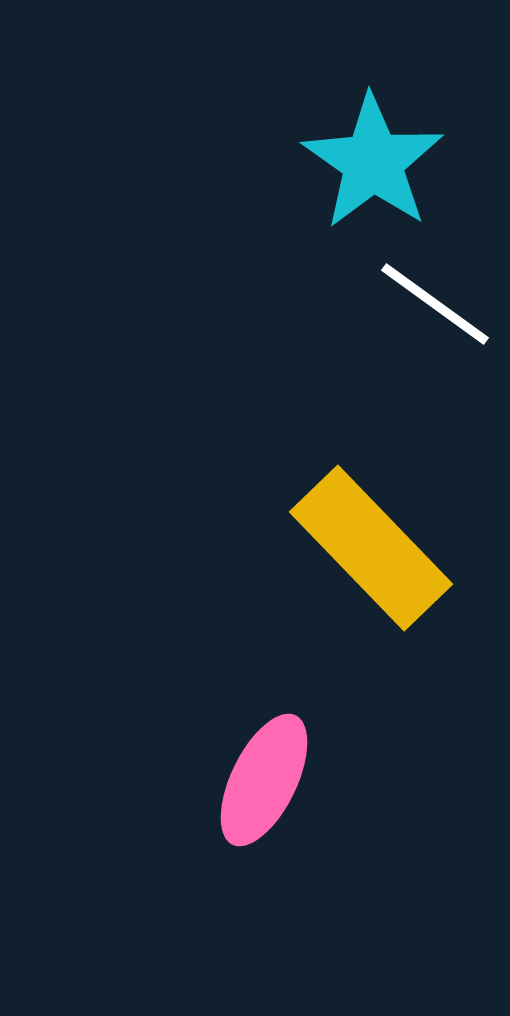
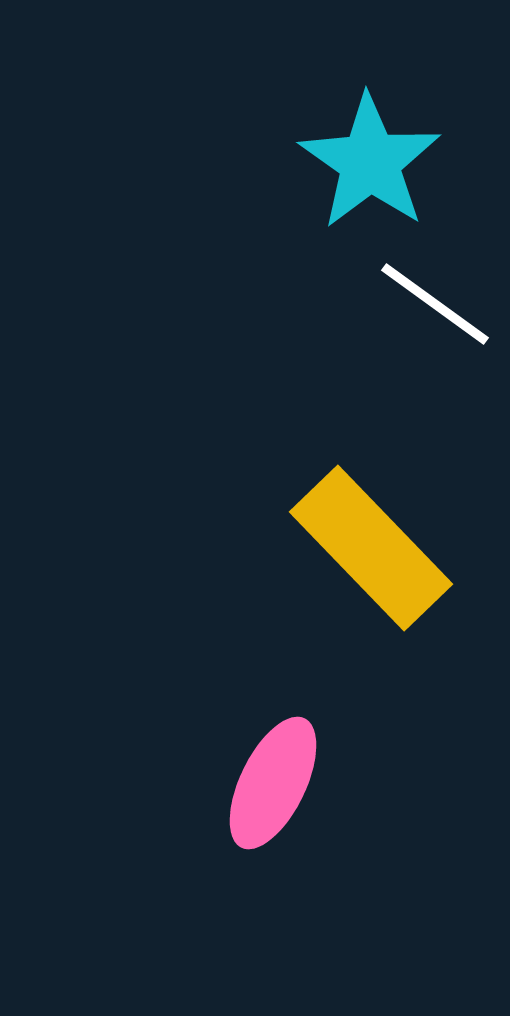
cyan star: moved 3 px left
pink ellipse: moved 9 px right, 3 px down
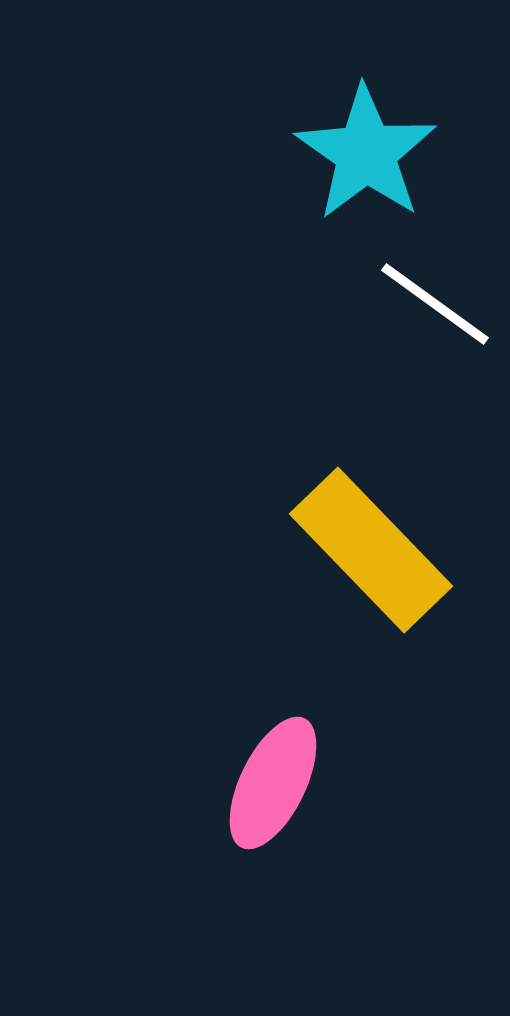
cyan star: moved 4 px left, 9 px up
yellow rectangle: moved 2 px down
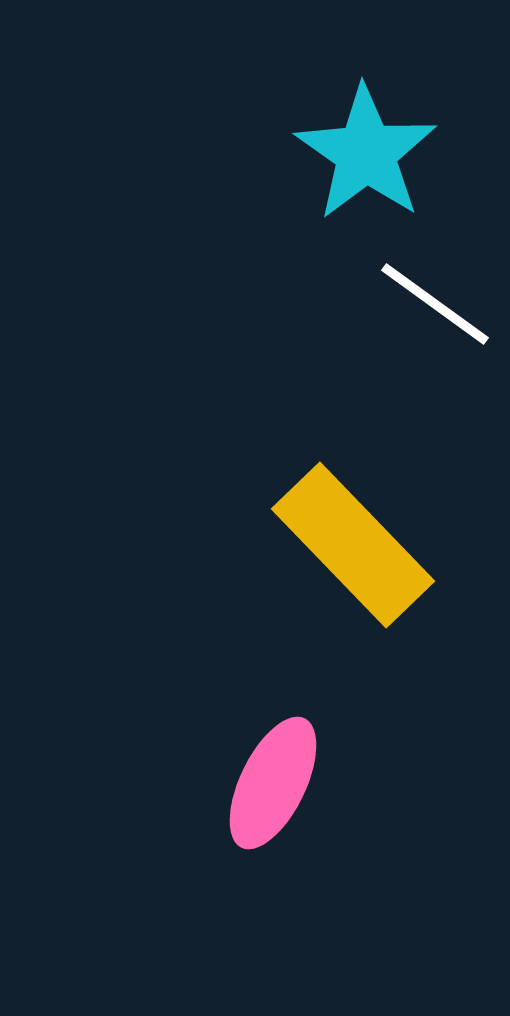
yellow rectangle: moved 18 px left, 5 px up
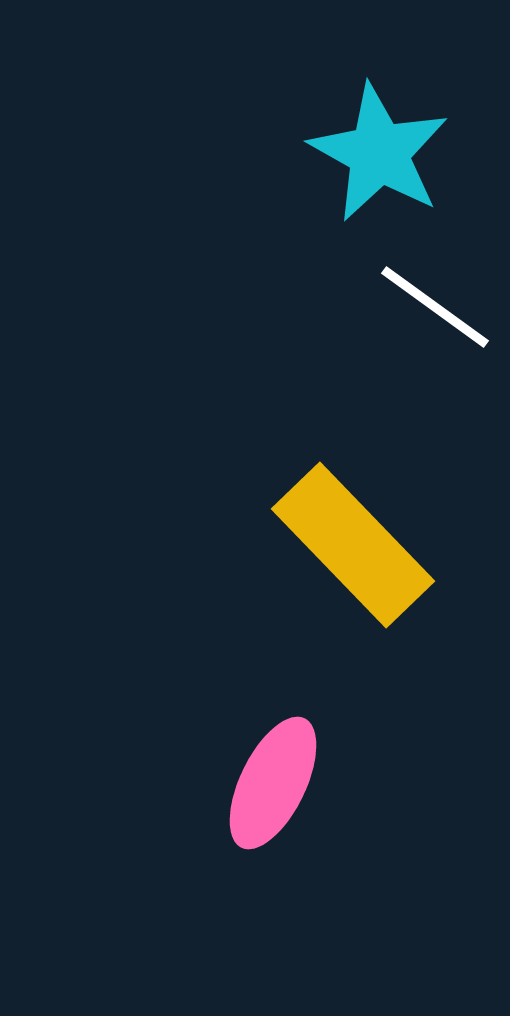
cyan star: moved 13 px right; rotated 6 degrees counterclockwise
white line: moved 3 px down
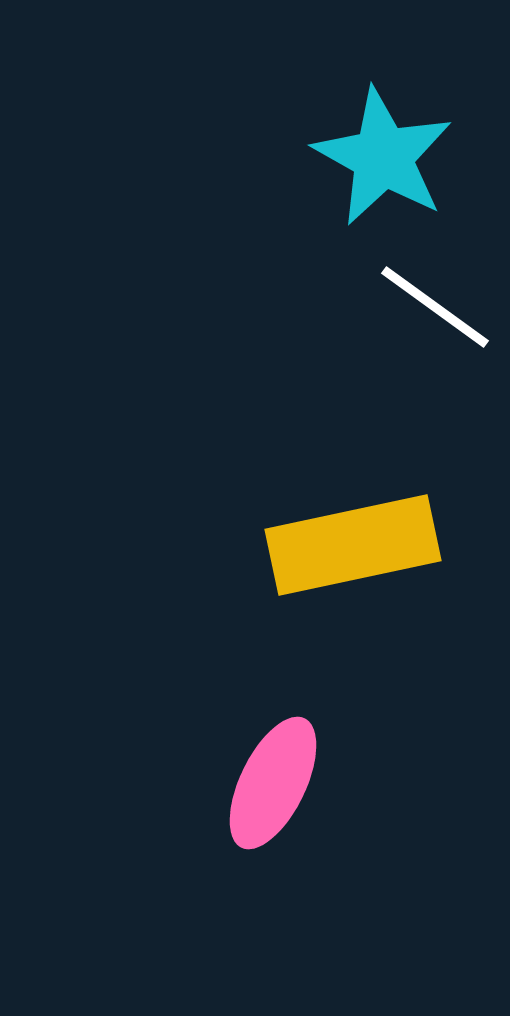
cyan star: moved 4 px right, 4 px down
yellow rectangle: rotated 58 degrees counterclockwise
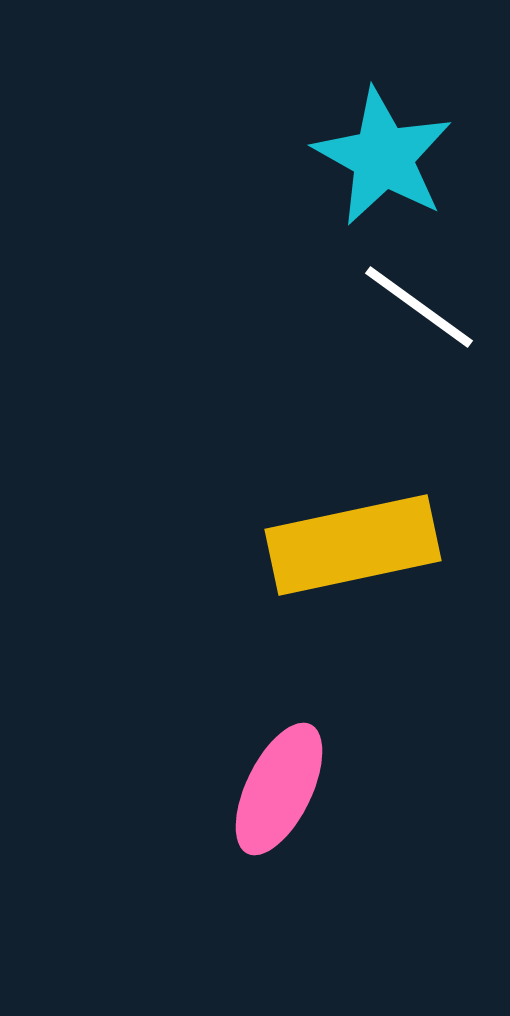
white line: moved 16 px left
pink ellipse: moved 6 px right, 6 px down
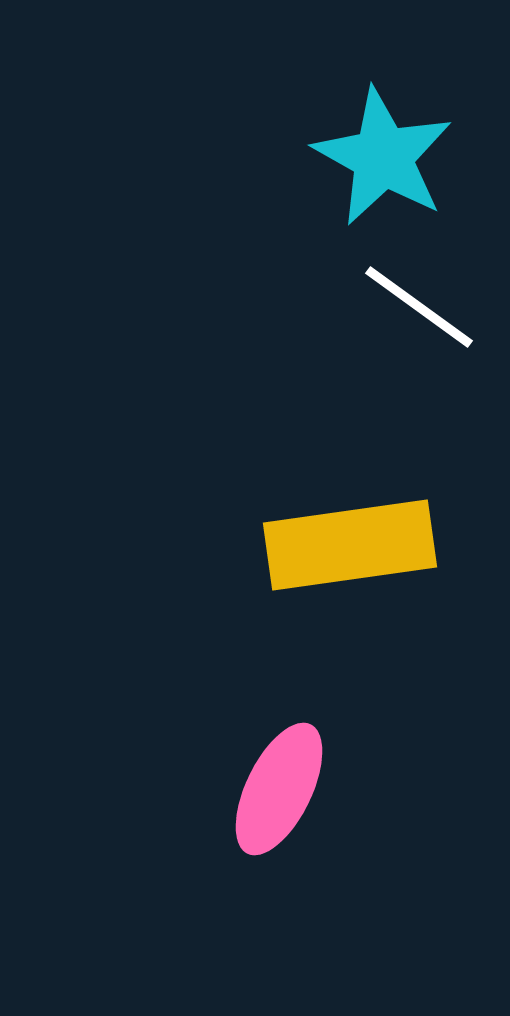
yellow rectangle: moved 3 px left; rotated 4 degrees clockwise
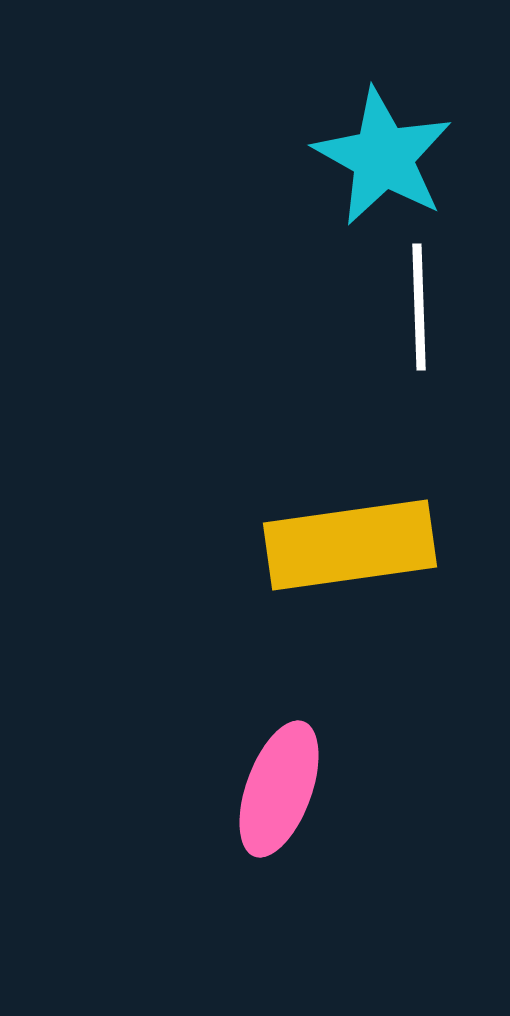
white line: rotated 52 degrees clockwise
pink ellipse: rotated 6 degrees counterclockwise
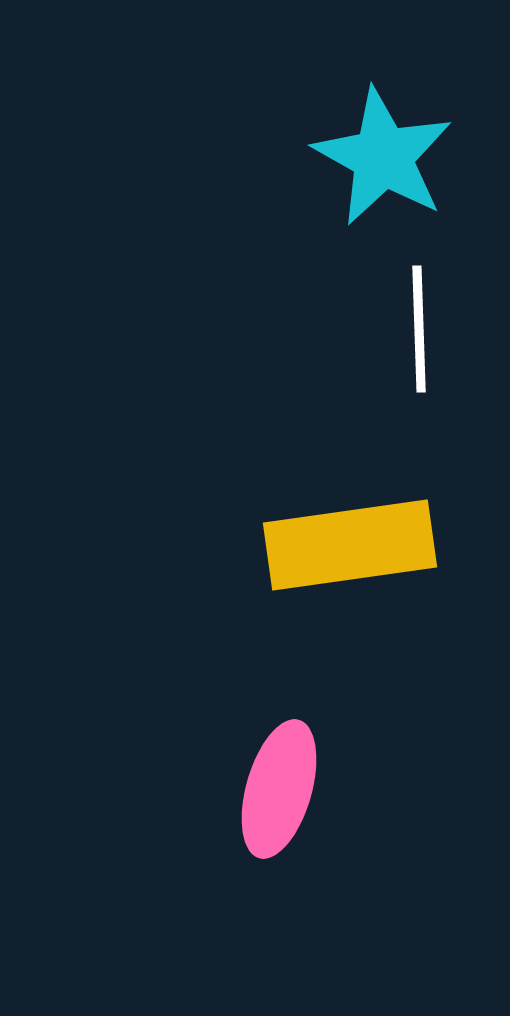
white line: moved 22 px down
pink ellipse: rotated 4 degrees counterclockwise
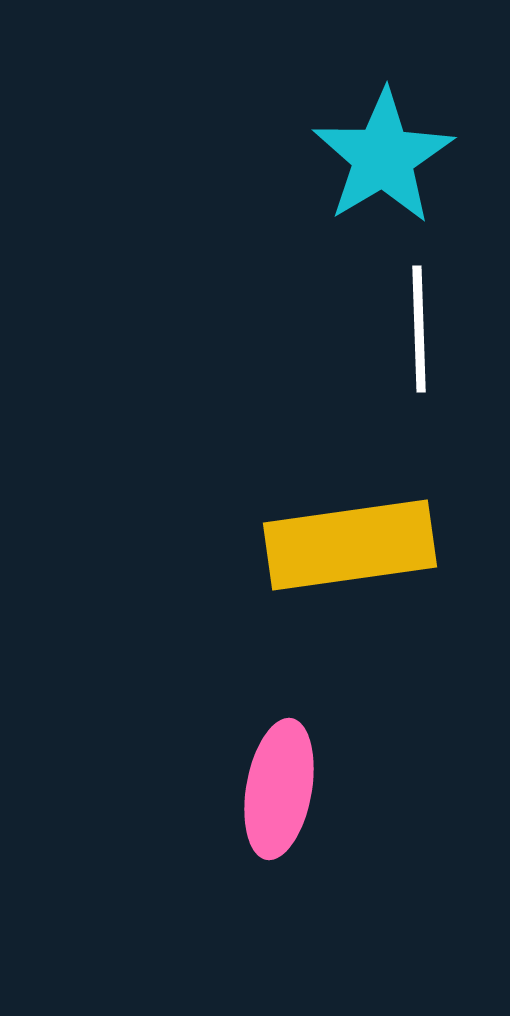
cyan star: rotated 12 degrees clockwise
pink ellipse: rotated 6 degrees counterclockwise
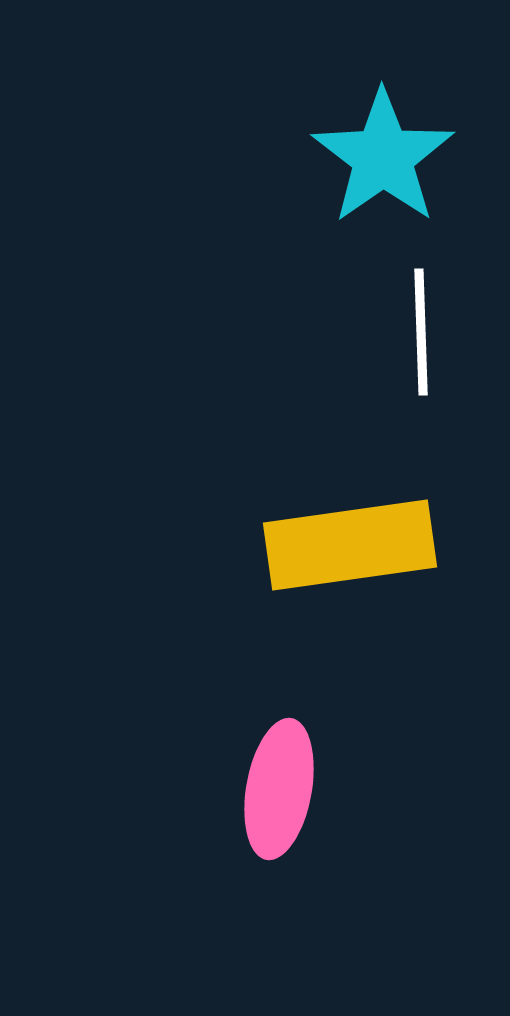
cyan star: rotated 4 degrees counterclockwise
white line: moved 2 px right, 3 px down
